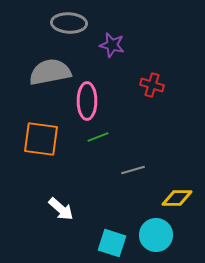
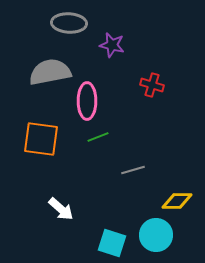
yellow diamond: moved 3 px down
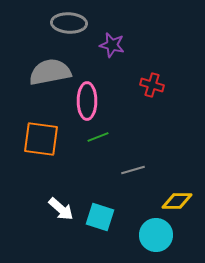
cyan square: moved 12 px left, 26 px up
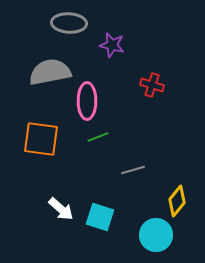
yellow diamond: rotated 52 degrees counterclockwise
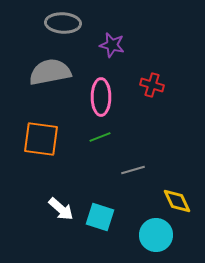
gray ellipse: moved 6 px left
pink ellipse: moved 14 px right, 4 px up
green line: moved 2 px right
yellow diamond: rotated 64 degrees counterclockwise
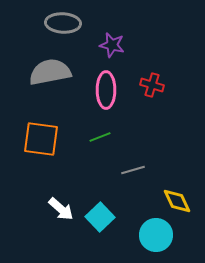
pink ellipse: moved 5 px right, 7 px up
cyan square: rotated 28 degrees clockwise
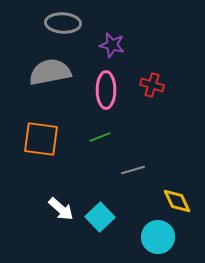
cyan circle: moved 2 px right, 2 px down
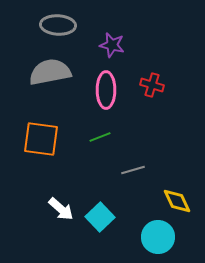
gray ellipse: moved 5 px left, 2 px down
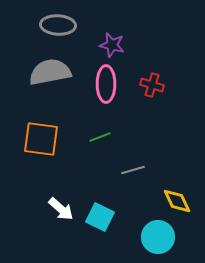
pink ellipse: moved 6 px up
cyan square: rotated 20 degrees counterclockwise
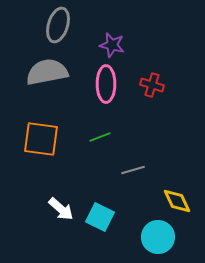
gray ellipse: rotated 76 degrees counterclockwise
gray semicircle: moved 3 px left
